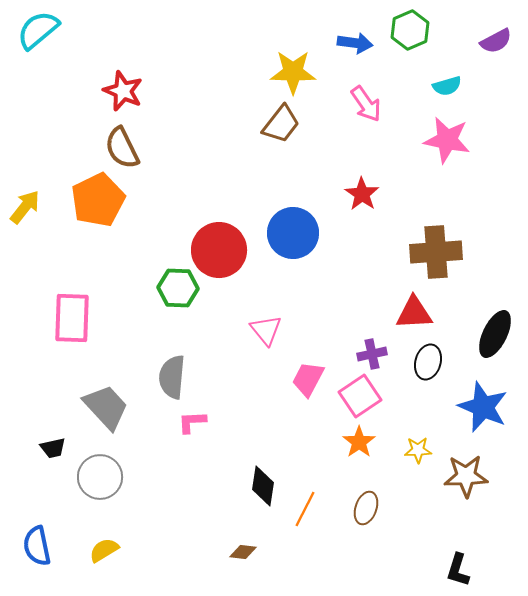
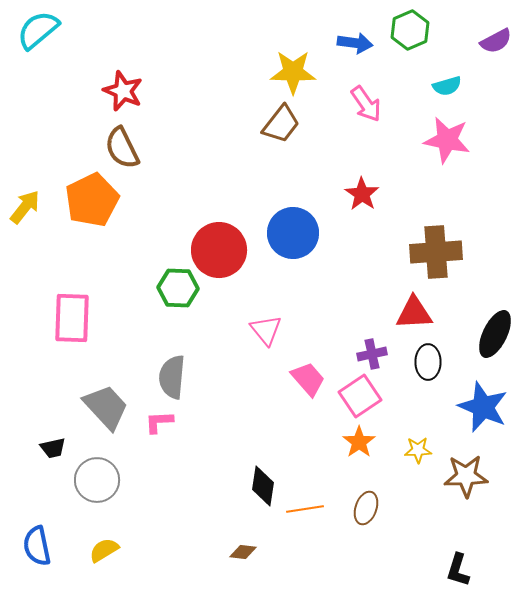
orange pentagon at (98, 200): moved 6 px left
black ellipse at (428, 362): rotated 16 degrees counterclockwise
pink trapezoid at (308, 379): rotated 111 degrees clockwise
pink L-shape at (192, 422): moved 33 px left
gray circle at (100, 477): moved 3 px left, 3 px down
orange line at (305, 509): rotated 54 degrees clockwise
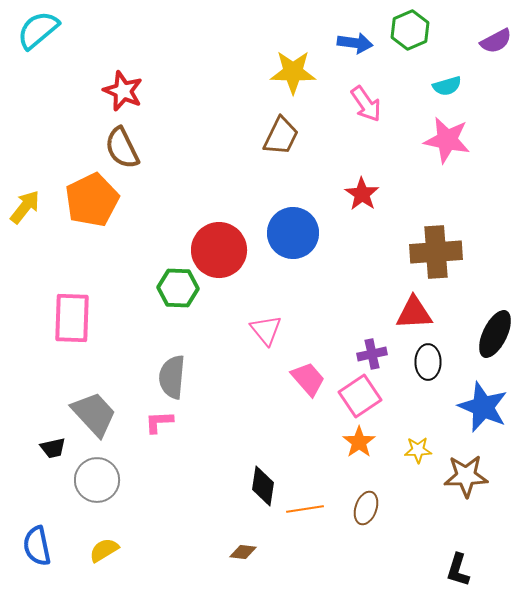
brown trapezoid at (281, 124): moved 12 px down; rotated 12 degrees counterclockwise
gray trapezoid at (106, 407): moved 12 px left, 7 px down
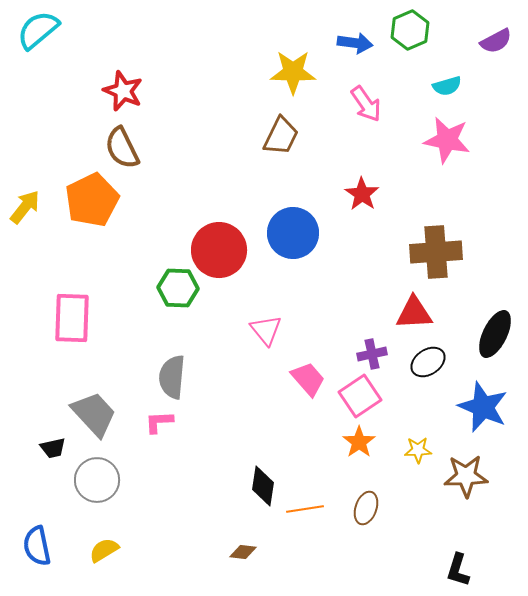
black ellipse at (428, 362): rotated 56 degrees clockwise
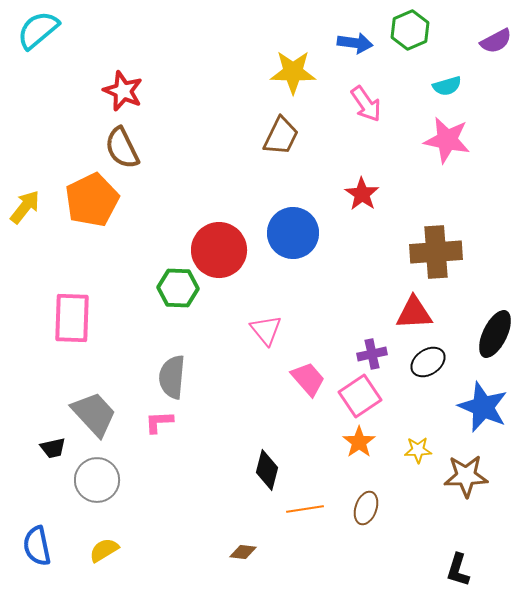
black diamond at (263, 486): moved 4 px right, 16 px up; rotated 6 degrees clockwise
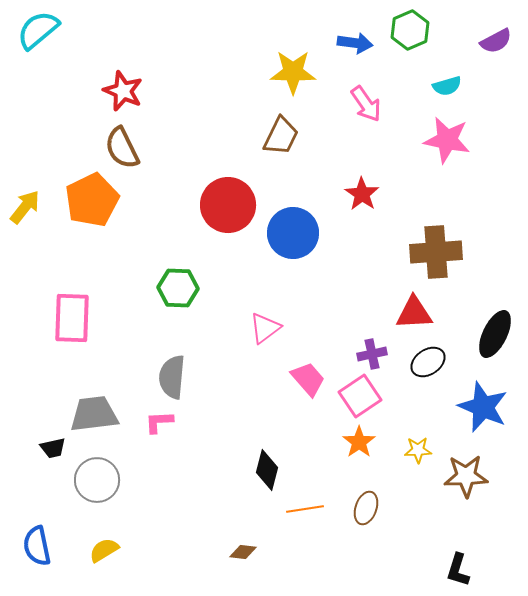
red circle at (219, 250): moved 9 px right, 45 px up
pink triangle at (266, 330): moved 1 px left, 2 px up; rotated 32 degrees clockwise
gray trapezoid at (94, 414): rotated 54 degrees counterclockwise
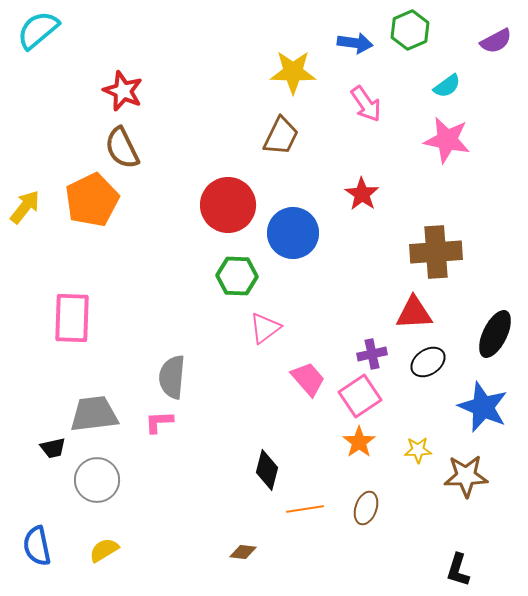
cyan semicircle at (447, 86): rotated 20 degrees counterclockwise
green hexagon at (178, 288): moved 59 px right, 12 px up
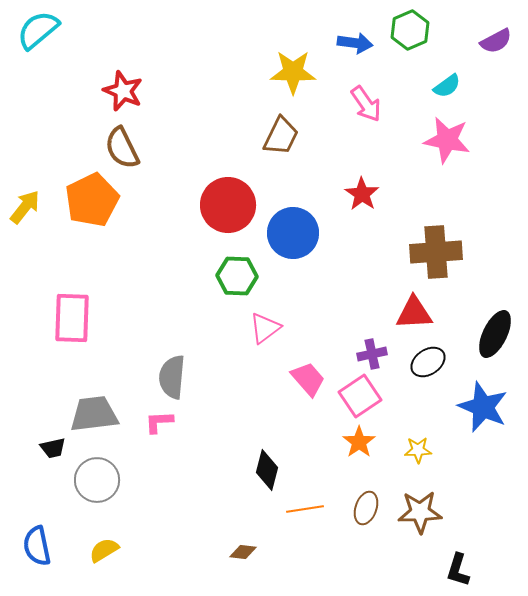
brown star at (466, 476): moved 46 px left, 36 px down
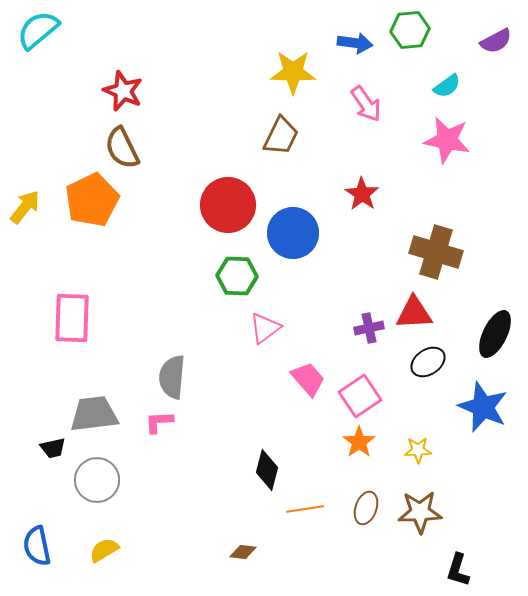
green hexagon at (410, 30): rotated 18 degrees clockwise
brown cross at (436, 252): rotated 21 degrees clockwise
purple cross at (372, 354): moved 3 px left, 26 px up
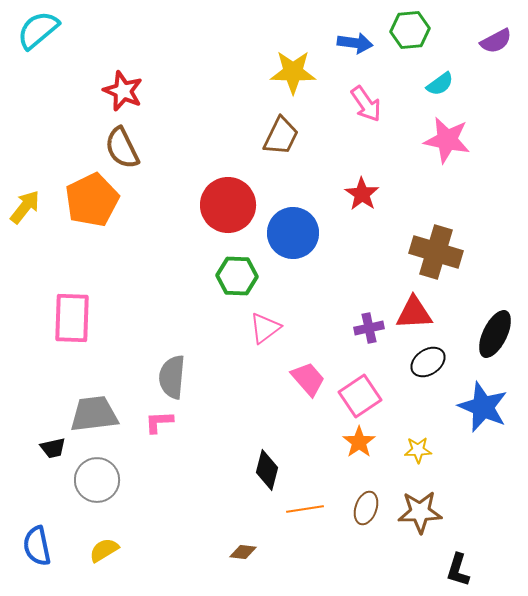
cyan semicircle at (447, 86): moved 7 px left, 2 px up
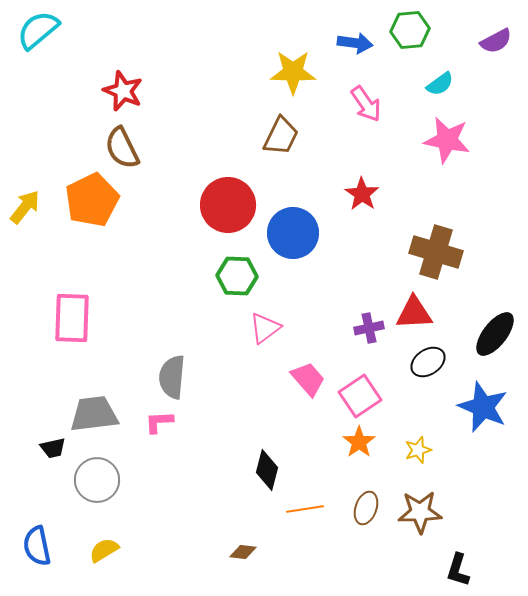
black ellipse at (495, 334): rotated 12 degrees clockwise
yellow star at (418, 450): rotated 16 degrees counterclockwise
